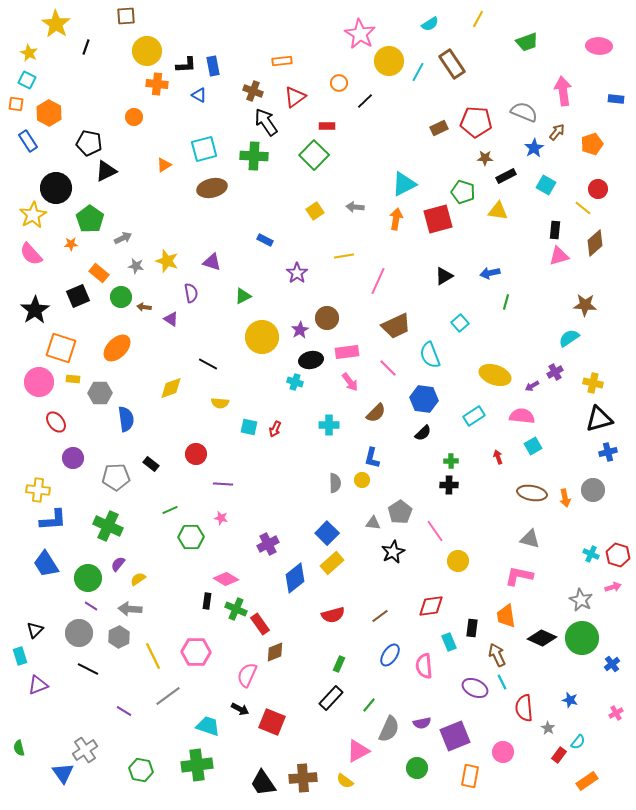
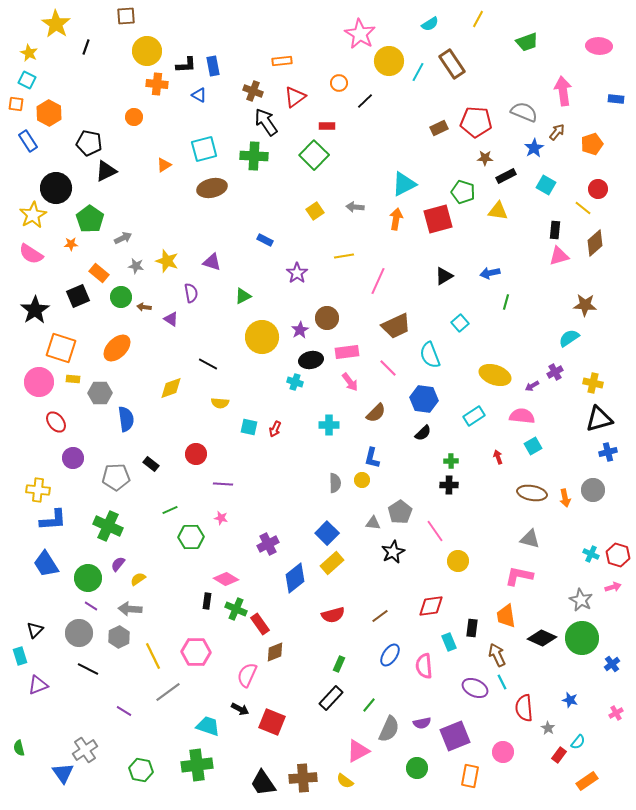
pink semicircle at (31, 254): rotated 15 degrees counterclockwise
gray line at (168, 696): moved 4 px up
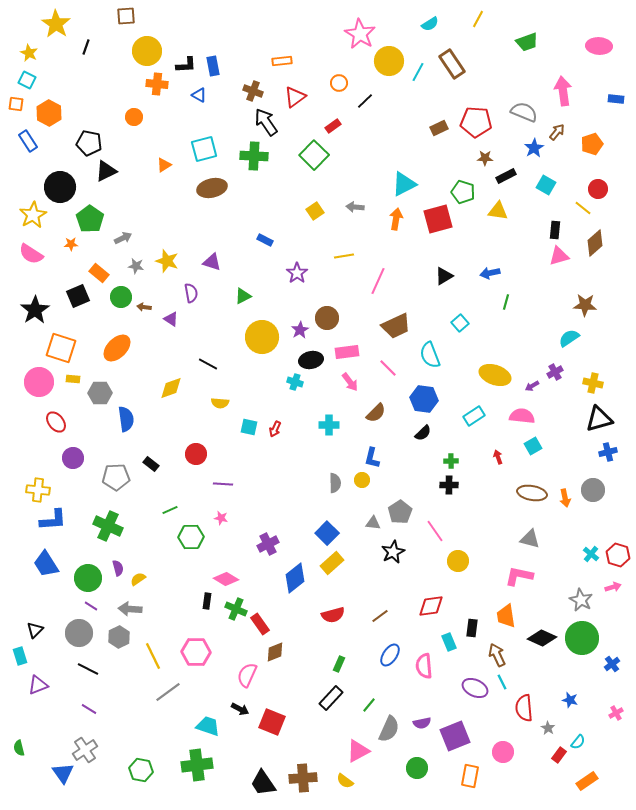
red rectangle at (327, 126): moved 6 px right; rotated 35 degrees counterclockwise
black circle at (56, 188): moved 4 px right, 1 px up
cyan cross at (591, 554): rotated 14 degrees clockwise
purple semicircle at (118, 564): moved 4 px down; rotated 126 degrees clockwise
purple line at (124, 711): moved 35 px left, 2 px up
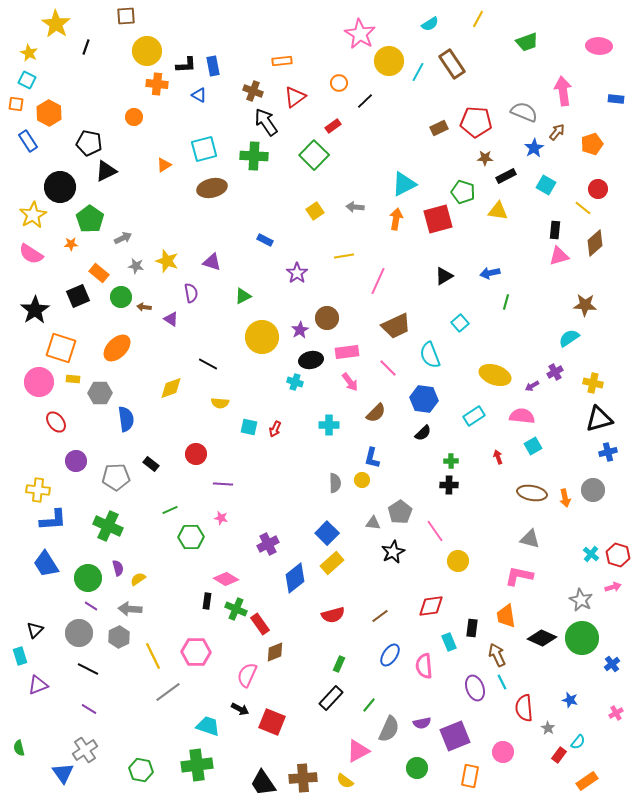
purple circle at (73, 458): moved 3 px right, 3 px down
purple ellipse at (475, 688): rotated 45 degrees clockwise
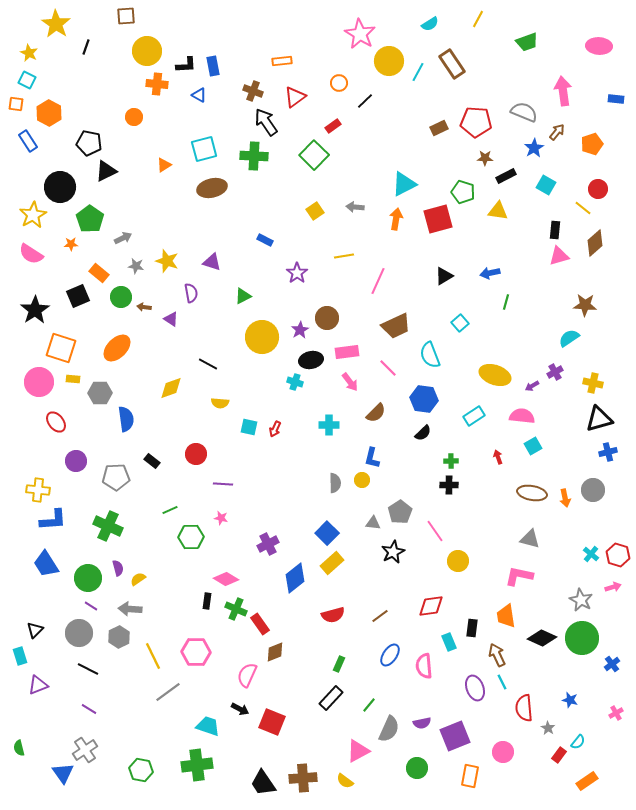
black rectangle at (151, 464): moved 1 px right, 3 px up
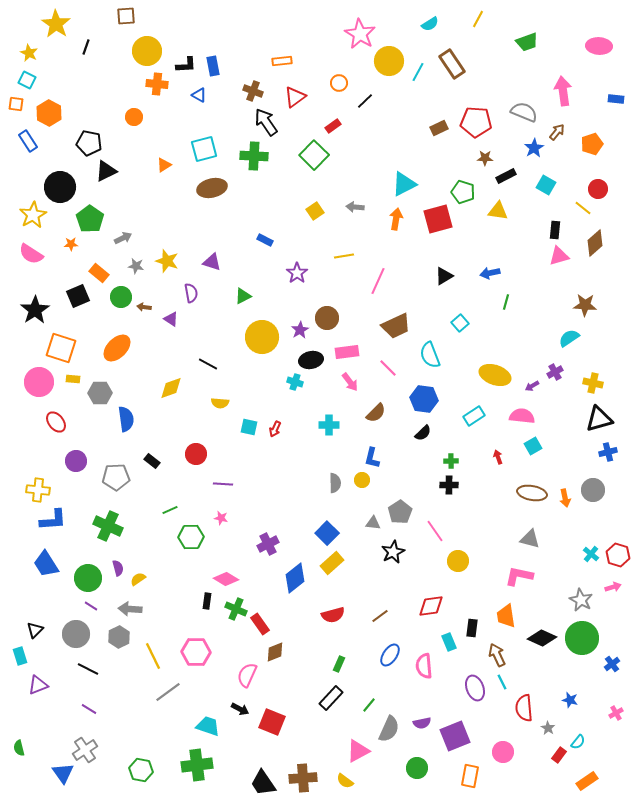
gray circle at (79, 633): moved 3 px left, 1 px down
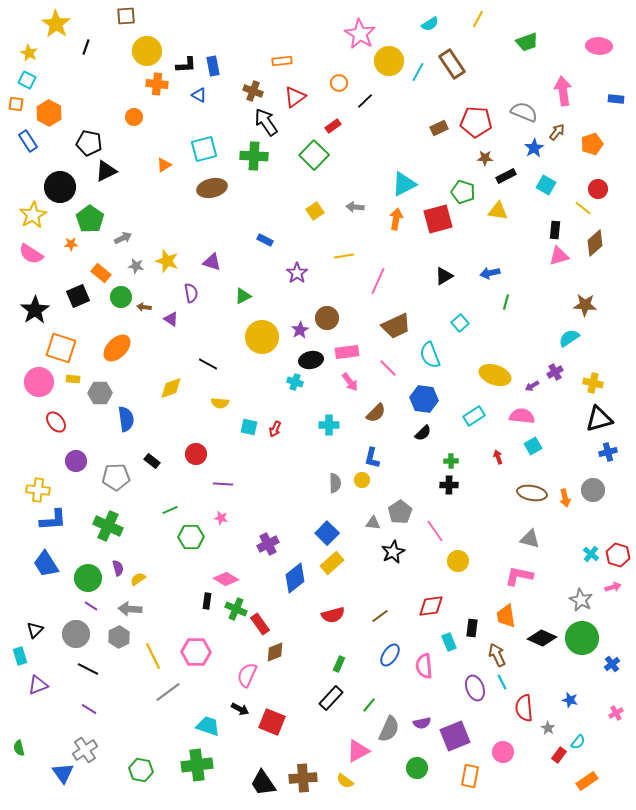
orange rectangle at (99, 273): moved 2 px right
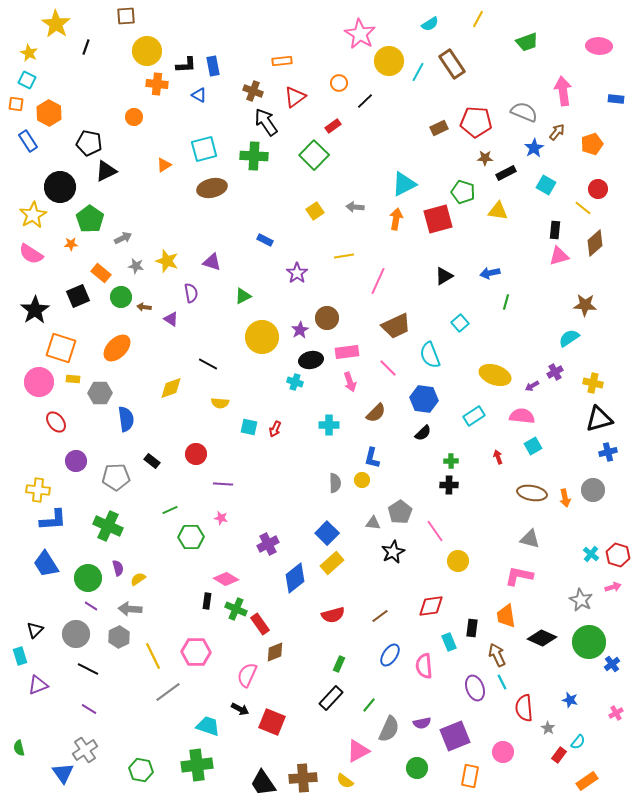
black rectangle at (506, 176): moved 3 px up
pink arrow at (350, 382): rotated 18 degrees clockwise
green circle at (582, 638): moved 7 px right, 4 px down
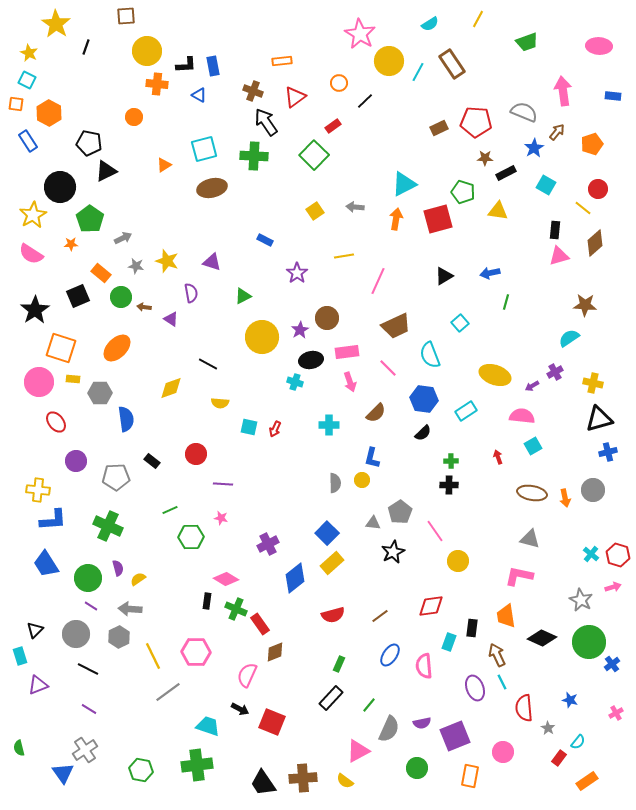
blue rectangle at (616, 99): moved 3 px left, 3 px up
cyan rectangle at (474, 416): moved 8 px left, 5 px up
cyan rectangle at (449, 642): rotated 42 degrees clockwise
red rectangle at (559, 755): moved 3 px down
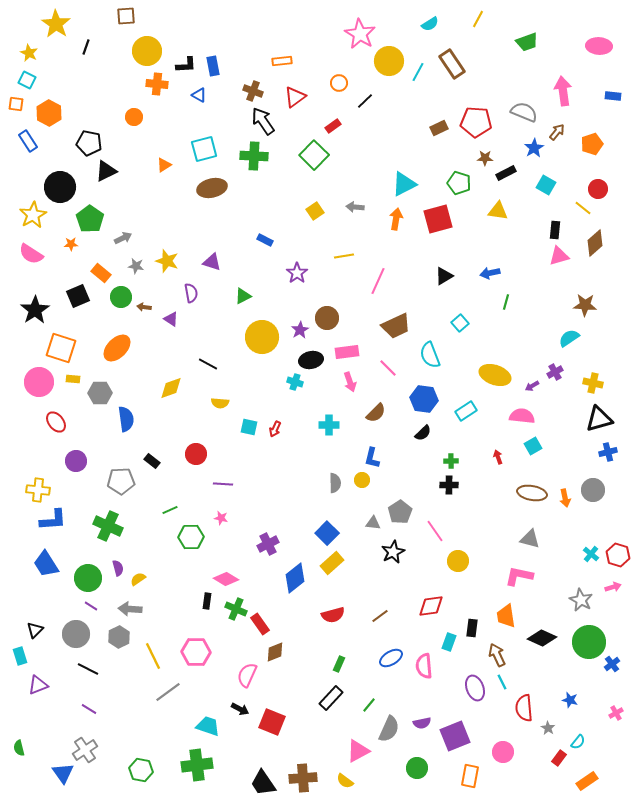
black arrow at (266, 122): moved 3 px left, 1 px up
green pentagon at (463, 192): moved 4 px left, 9 px up
gray pentagon at (116, 477): moved 5 px right, 4 px down
blue ellipse at (390, 655): moved 1 px right, 3 px down; rotated 25 degrees clockwise
